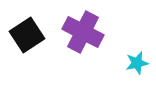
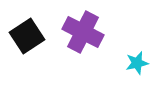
black square: moved 1 px down
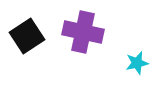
purple cross: rotated 15 degrees counterclockwise
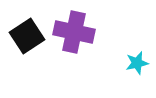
purple cross: moved 9 px left
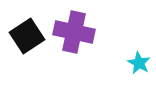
cyan star: moved 2 px right; rotated 30 degrees counterclockwise
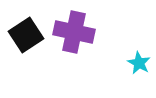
black square: moved 1 px left, 1 px up
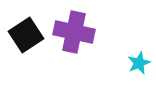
cyan star: rotated 20 degrees clockwise
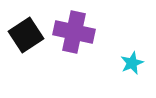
cyan star: moved 7 px left
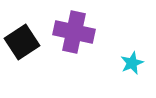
black square: moved 4 px left, 7 px down
